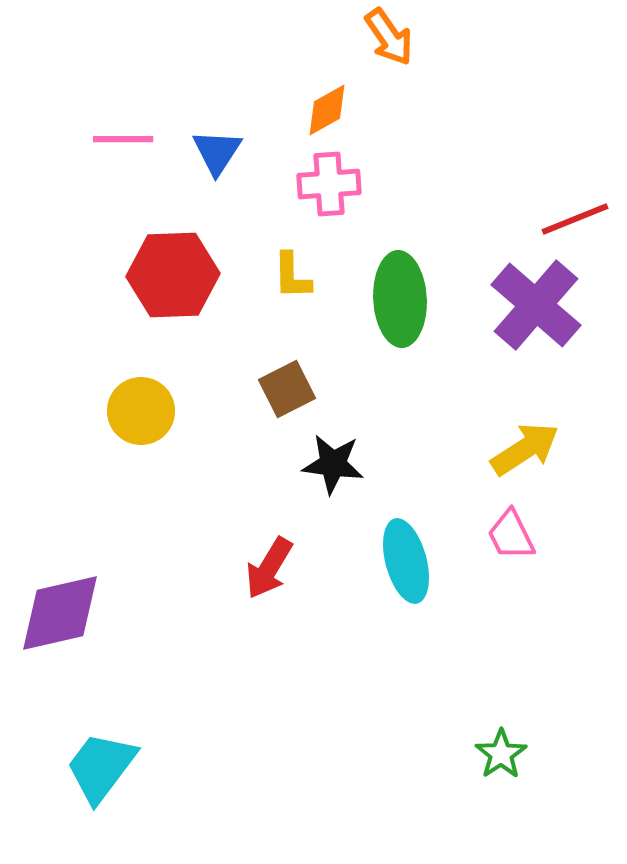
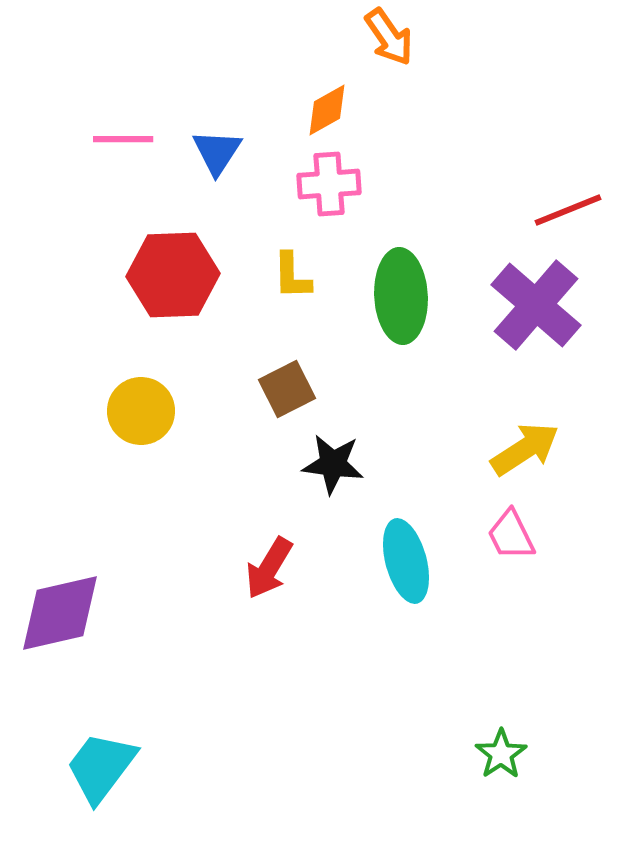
red line: moved 7 px left, 9 px up
green ellipse: moved 1 px right, 3 px up
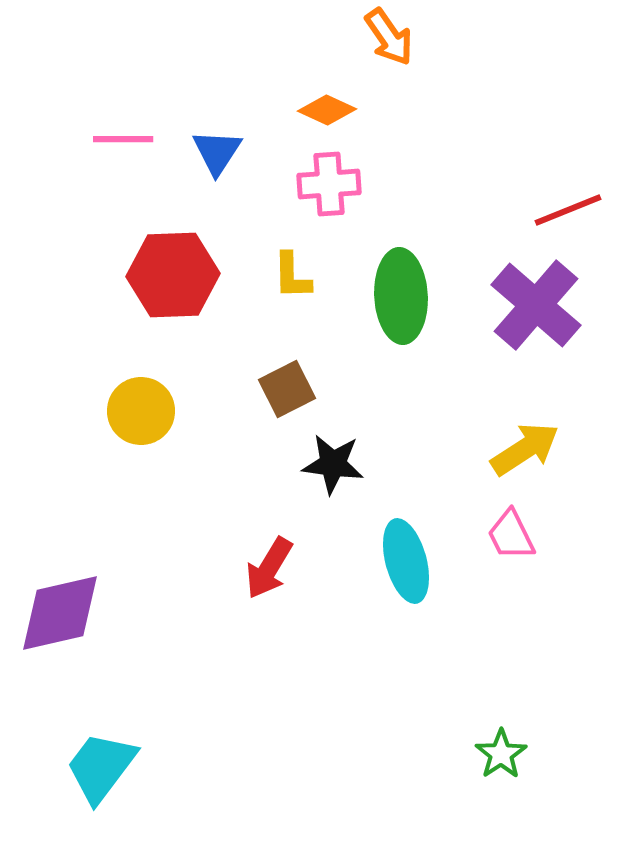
orange diamond: rotated 54 degrees clockwise
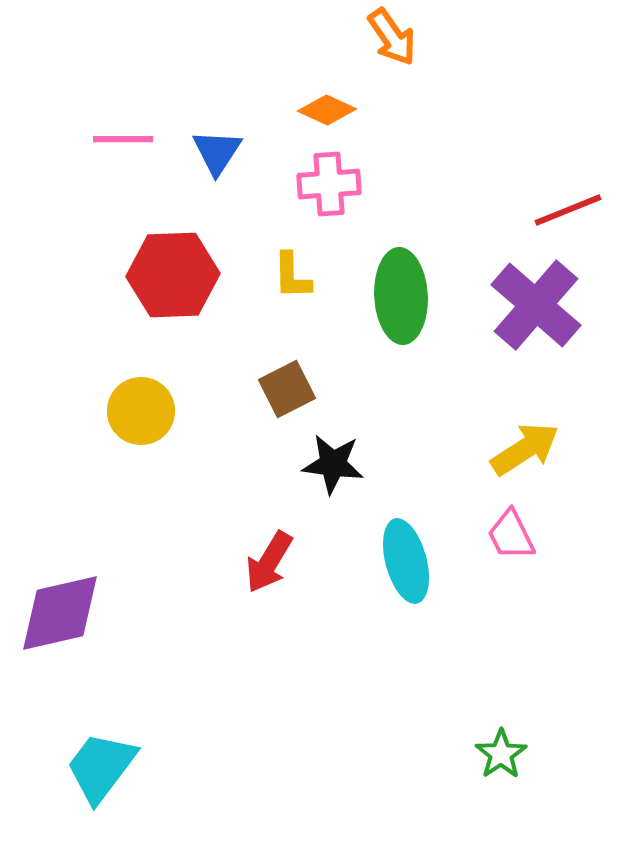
orange arrow: moved 3 px right
red arrow: moved 6 px up
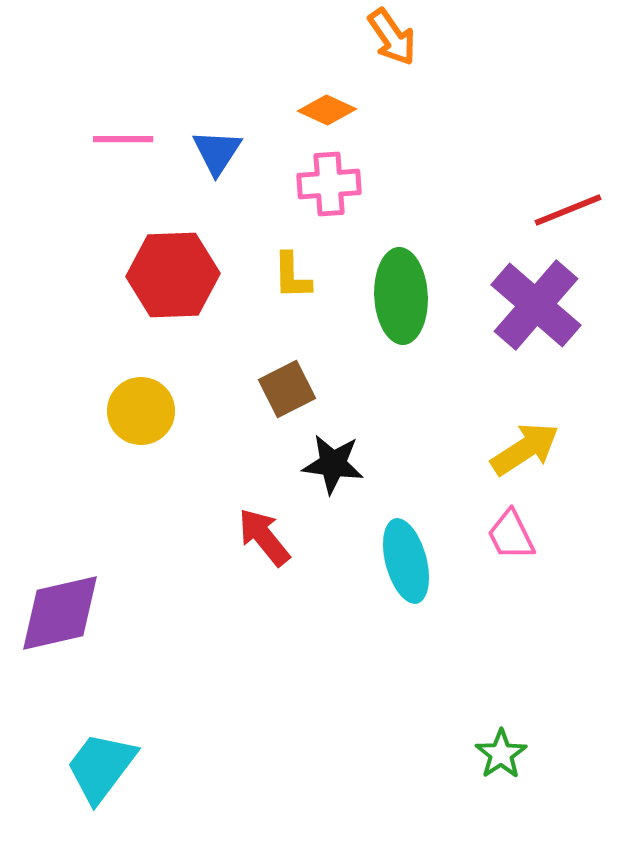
red arrow: moved 5 px left, 25 px up; rotated 110 degrees clockwise
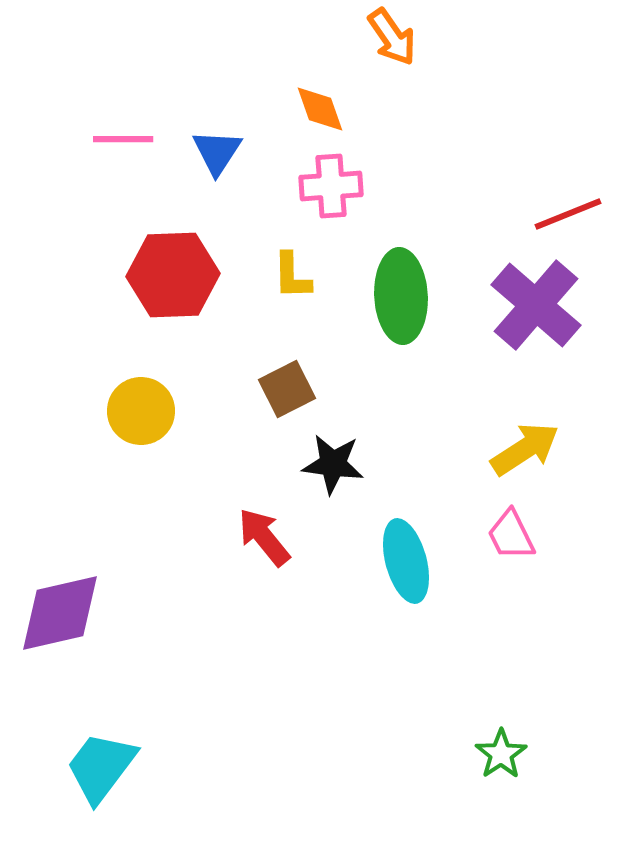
orange diamond: moved 7 px left, 1 px up; rotated 46 degrees clockwise
pink cross: moved 2 px right, 2 px down
red line: moved 4 px down
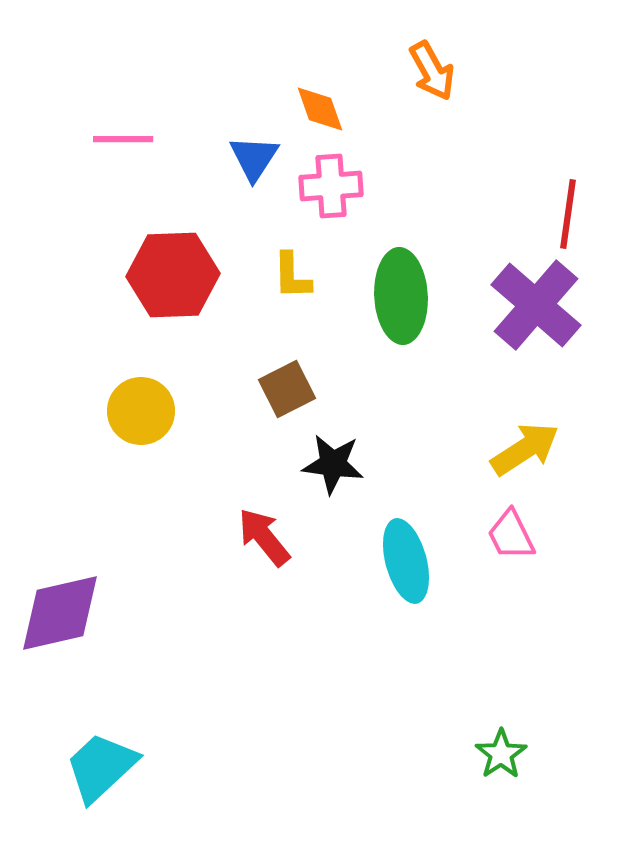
orange arrow: moved 40 px right, 34 px down; rotated 6 degrees clockwise
blue triangle: moved 37 px right, 6 px down
red line: rotated 60 degrees counterclockwise
cyan trapezoid: rotated 10 degrees clockwise
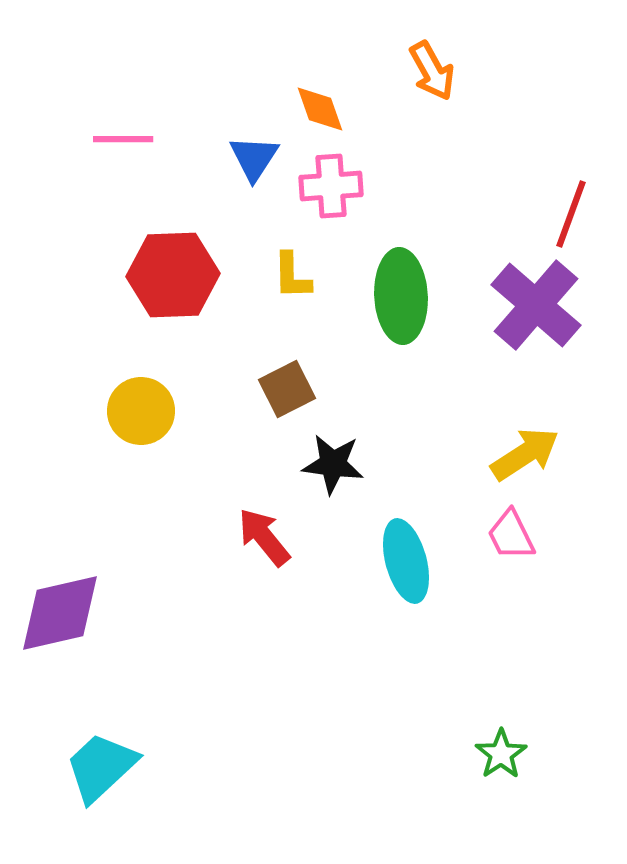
red line: moved 3 px right; rotated 12 degrees clockwise
yellow arrow: moved 5 px down
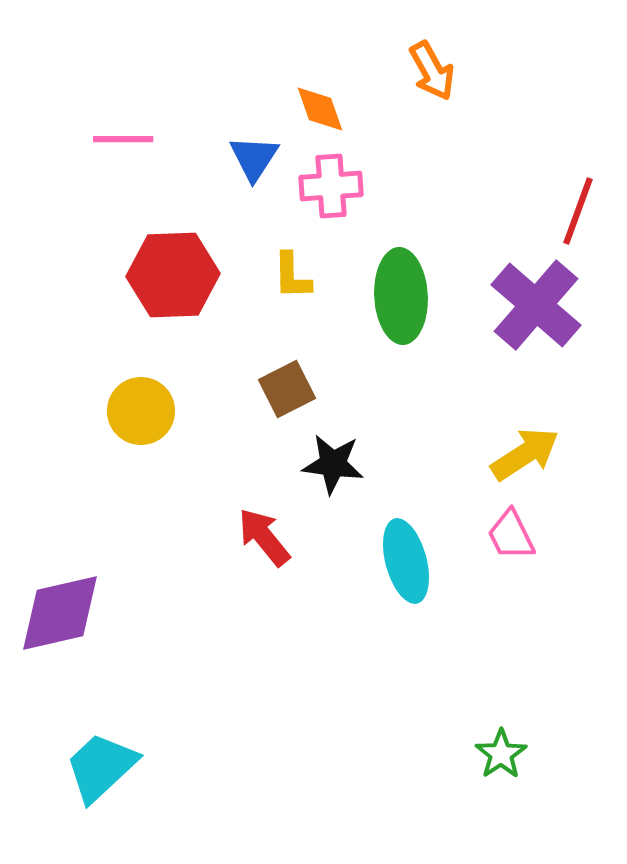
red line: moved 7 px right, 3 px up
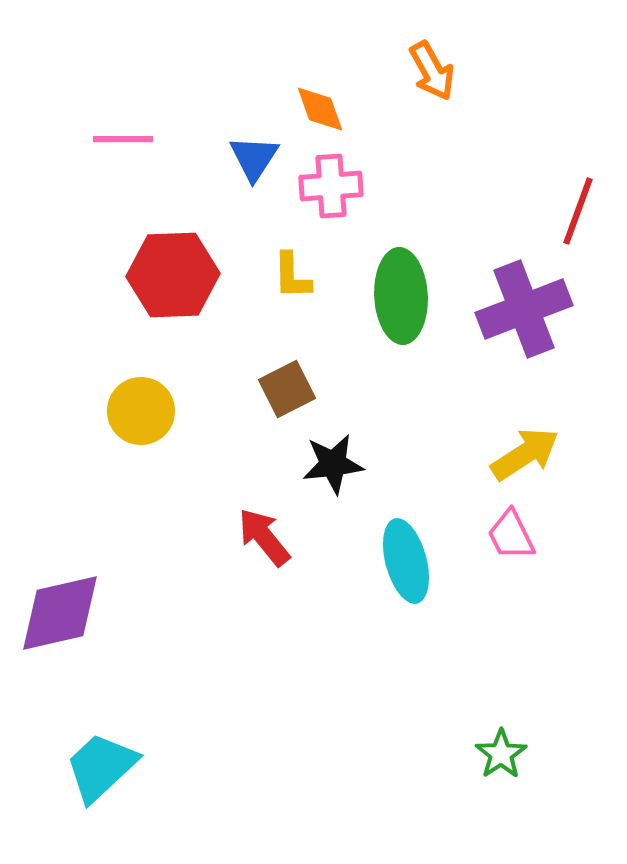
purple cross: moved 12 px left, 4 px down; rotated 28 degrees clockwise
black star: rotated 14 degrees counterclockwise
